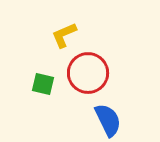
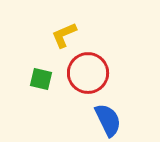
green square: moved 2 px left, 5 px up
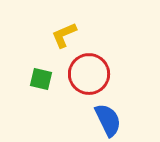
red circle: moved 1 px right, 1 px down
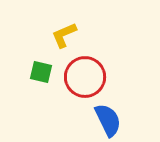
red circle: moved 4 px left, 3 px down
green square: moved 7 px up
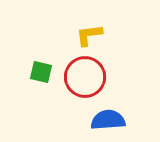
yellow L-shape: moved 25 px right; rotated 16 degrees clockwise
blue semicircle: rotated 68 degrees counterclockwise
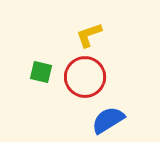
yellow L-shape: rotated 12 degrees counterclockwise
blue semicircle: rotated 28 degrees counterclockwise
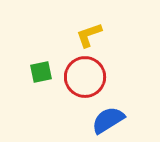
green square: rotated 25 degrees counterclockwise
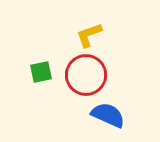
red circle: moved 1 px right, 2 px up
blue semicircle: moved 5 px up; rotated 56 degrees clockwise
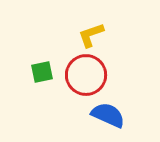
yellow L-shape: moved 2 px right
green square: moved 1 px right
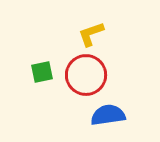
yellow L-shape: moved 1 px up
blue semicircle: rotated 32 degrees counterclockwise
